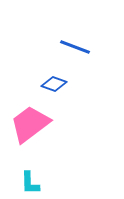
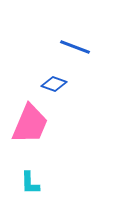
pink trapezoid: rotated 150 degrees clockwise
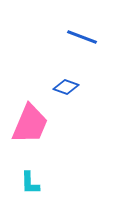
blue line: moved 7 px right, 10 px up
blue diamond: moved 12 px right, 3 px down
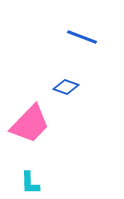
pink trapezoid: rotated 21 degrees clockwise
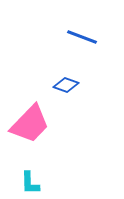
blue diamond: moved 2 px up
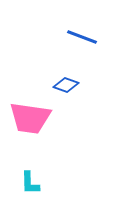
pink trapezoid: moved 6 px up; rotated 54 degrees clockwise
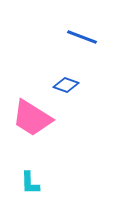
pink trapezoid: moved 2 px right; rotated 24 degrees clockwise
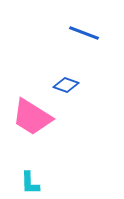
blue line: moved 2 px right, 4 px up
pink trapezoid: moved 1 px up
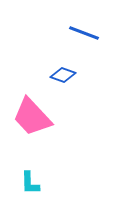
blue diamond: moved 3 px left, 10 px up
pink trapezoid: rotated 15 degrees clockwise
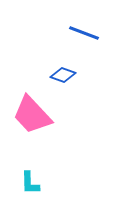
pink trapezoid: moved 2 px up
